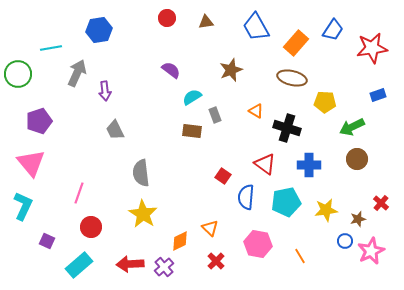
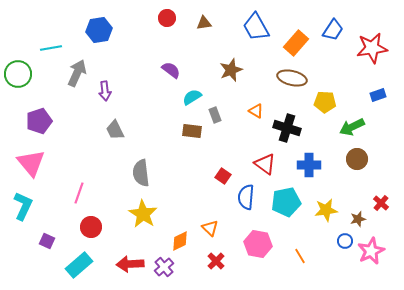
brown triangle at (206, 22): moved 2 px left, 1 px down
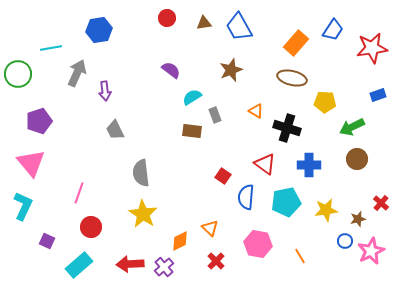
blue trapezoid at (256, 27): moved 17 px left
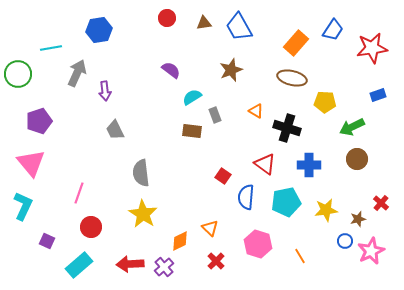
pink hexagon at (258, 244): rotated 8 degrees clockwise
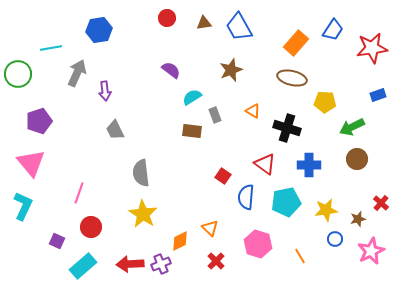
orange triangle at (256, 111): moved 3 px left
purple square at (47, 241): moved 10 px right
blue circle at (345, 241): moved 10 px left, 2 px up
cyan rectangle at (79, 265): moved 4 px right, 1 px down
purple cross at (164, 267): moved 3 px left, 3 px up; rotated 18 degrees clockwise
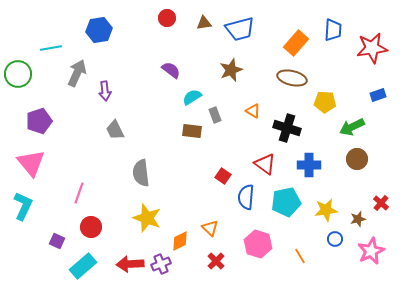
blue trapezoid at (239, 27): moved 1 px right, 2 px down; rotated 76 degrees counterclockwise
blue trapezoid at (333, 30): rotated 30 degrees counterclockwise
yellow star at (143, 214): moved 4 px right, 4 px down; rotated 12 degrees counterclockwise
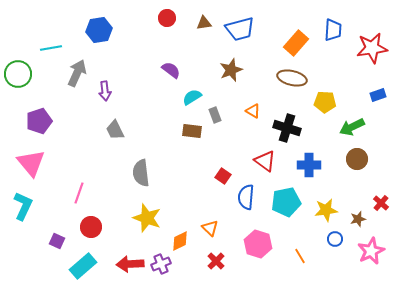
red triangle at (265, 164): moved 3 px up
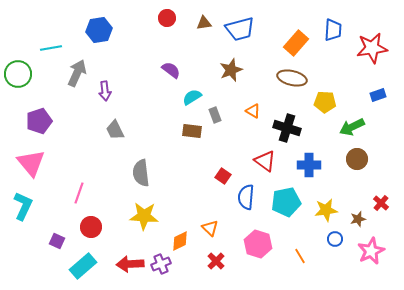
yellow star at (147, 218): moved 3 px left, 2 px up; rotated 16 degrees counterclockwise
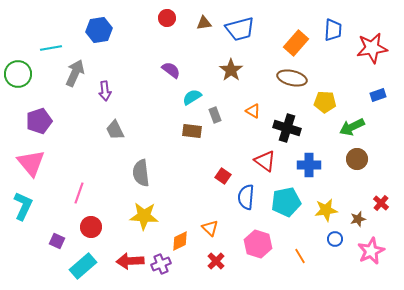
brown star at (231, 70): rotated 15 degrees counterclockwise
gray arrow at (77, 73): moved 2 px left
red arrow at (130, 264): moved 3 px up
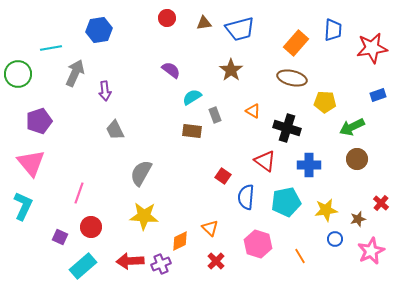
gray semicircle at (141, 173): rotated 36 degrees clockwise
purple square at (57, 241): moved 3 px right, 4 px up
